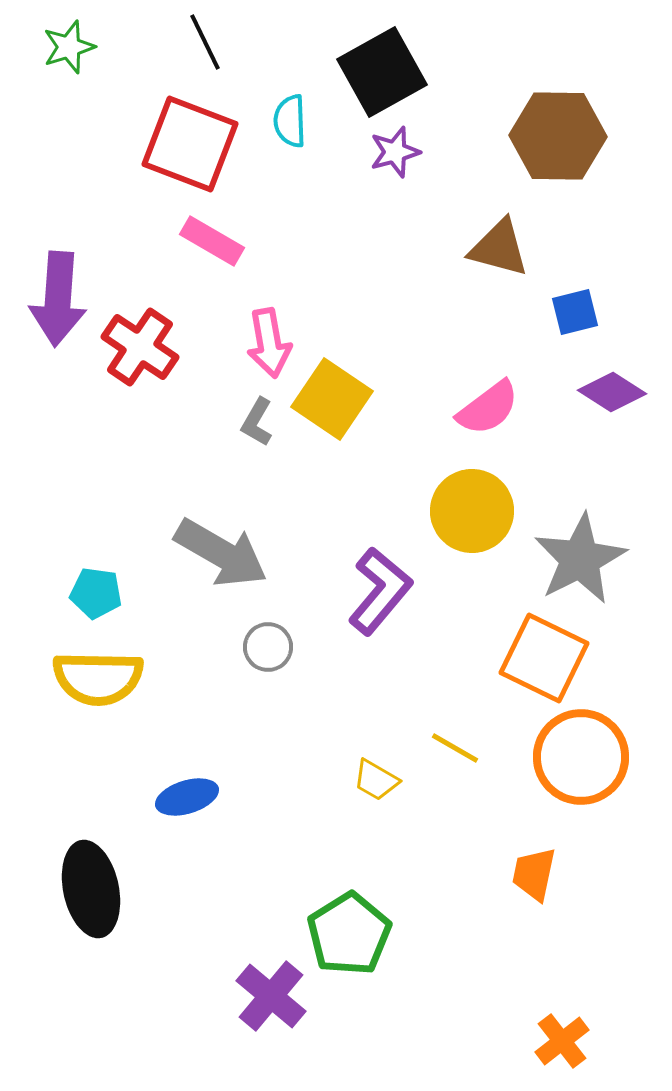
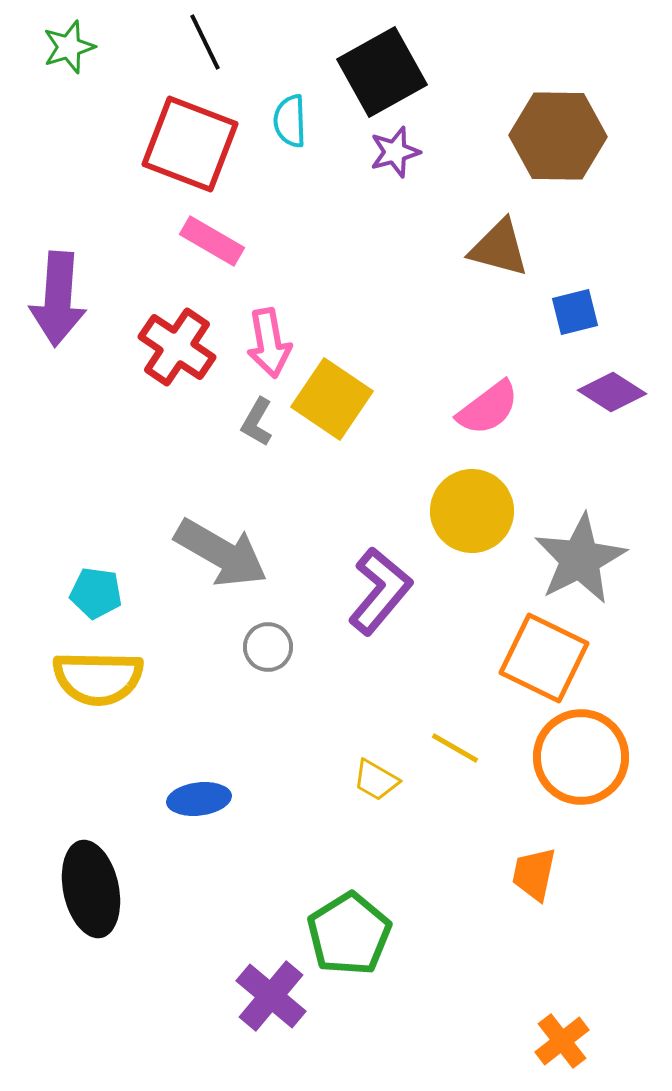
red cross: moved 37 px right
blue ellipse: moved 12 px right, 2 px down; rotated 10 degrees clockwise
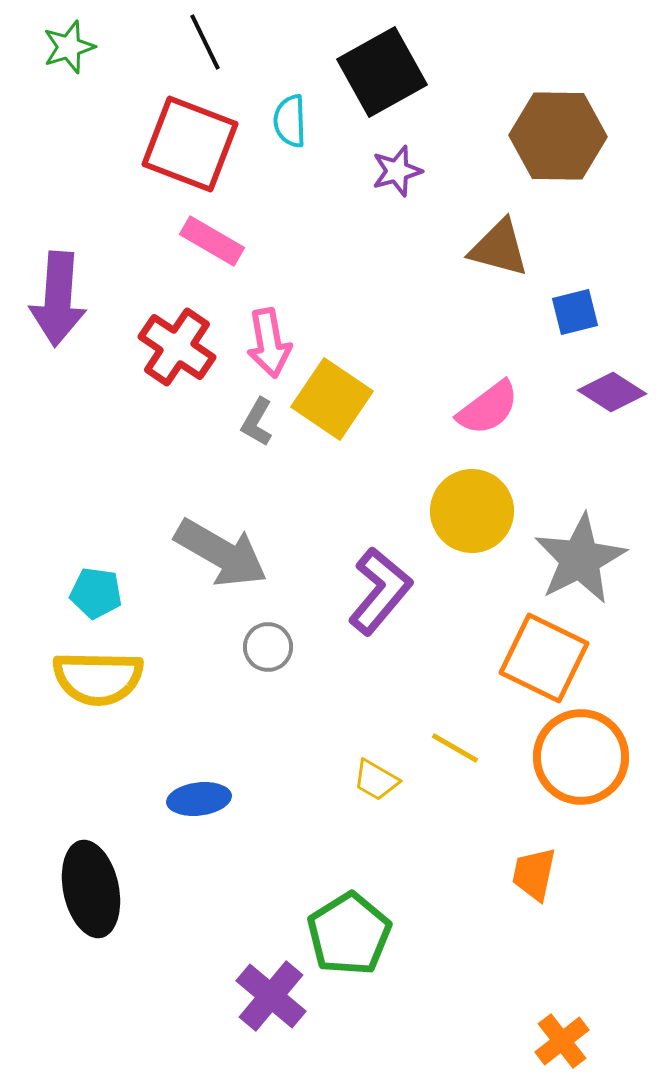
purple star: moved 2 px right, 19 px down
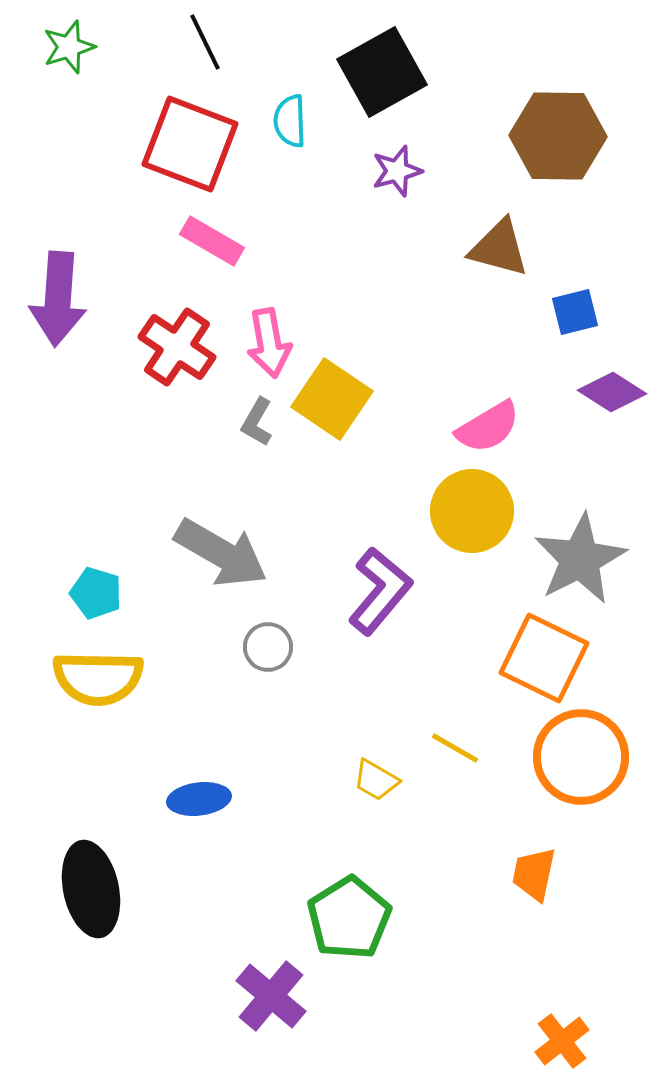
pink semicircle: moved 19 px down; rotated 6 degrees clockwise
cyan pentagon: rotated 9 degrees clockwise
green pentagon: moved 16 px up
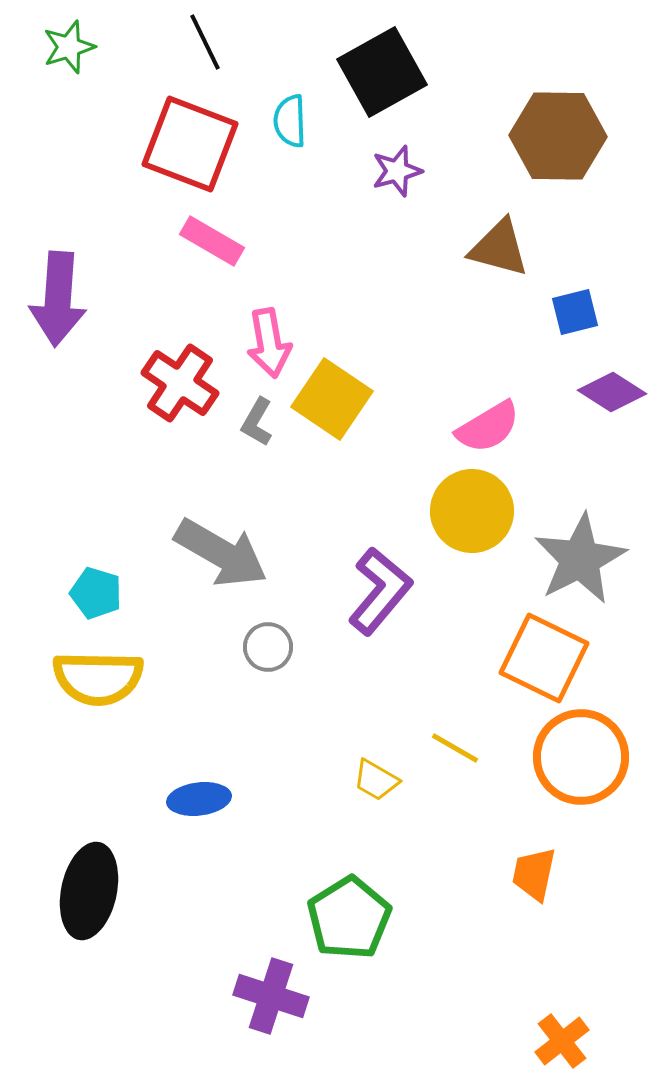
red cross: moved 3 px right, 36 px down
black ellipse: moved 2 px left, 2 px down; rotated 24 degrees clockwise
purple cross: rotated 22 degrees counterclockwise
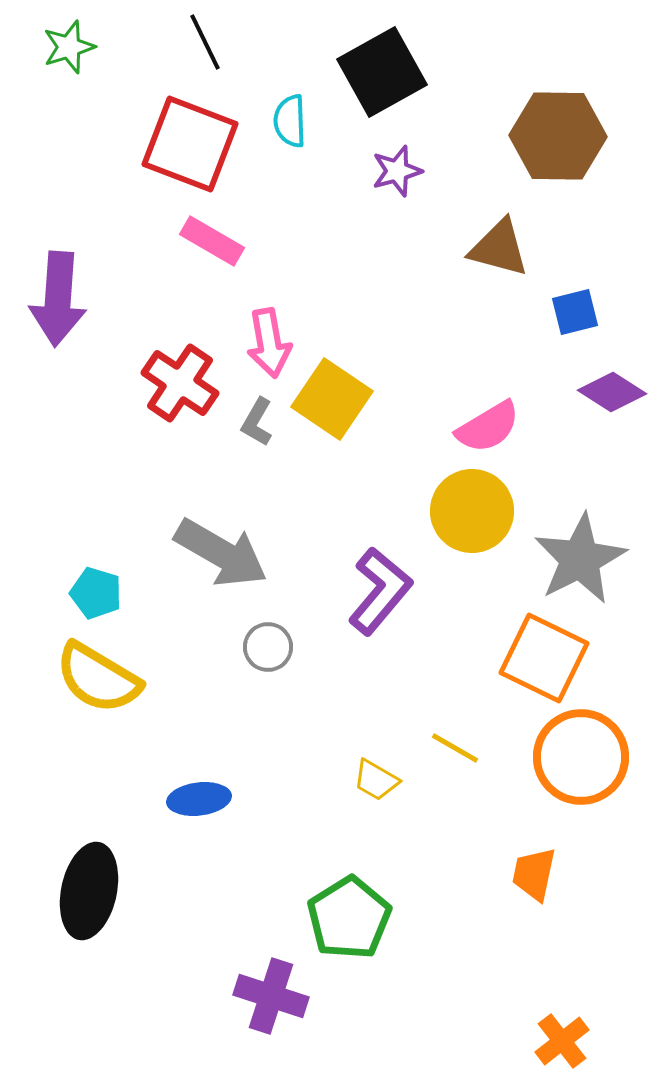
yellow semicircle: rotated 30 degrees clockwise
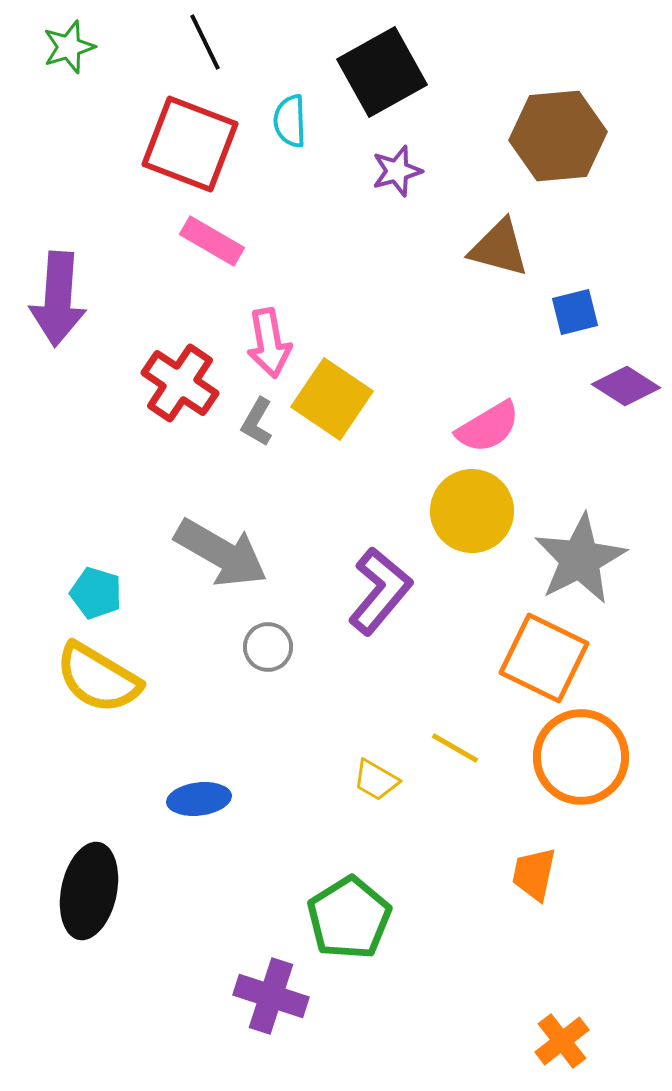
brown hexagon: rotated 6 degrees counterclockwise
purple diamond: moved 14 px right, 6 px up
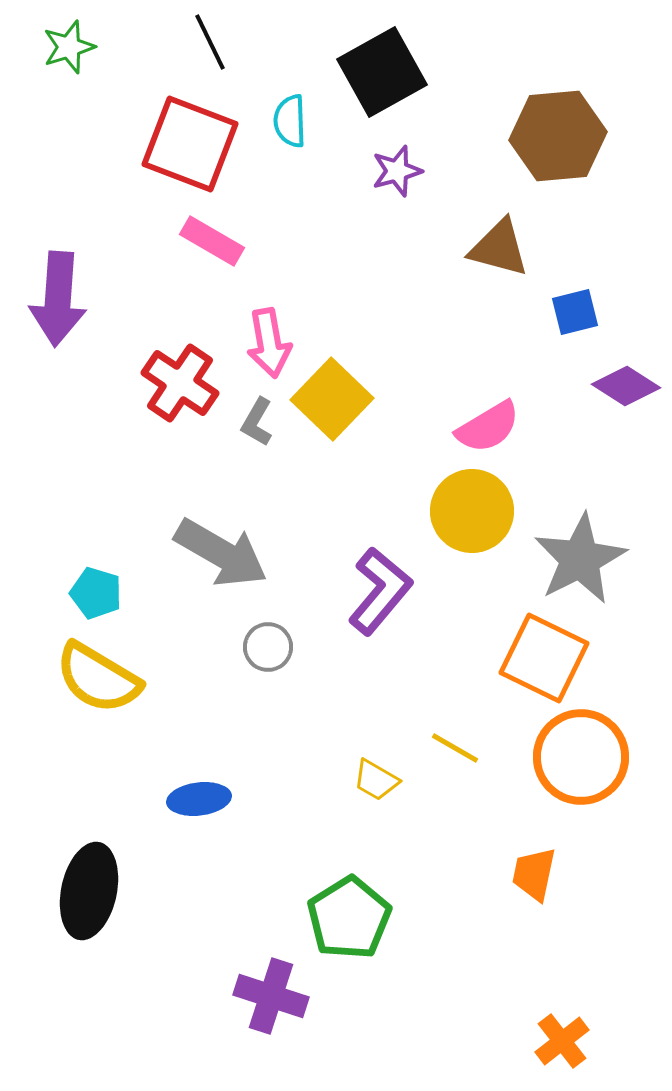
black line: moved 5 px right
yellow square: rotated 10 degrees clockwise
